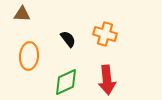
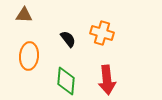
brown triangle: moved 2 px right, 1 px down
orange cross: moved 3 px left, 1 px up
green diamond: moved 1 px up; rotated 60 degrees counterclockwise
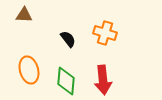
orange cross: moved 3 px right
orange ellipse: moved 14 px down; rotated 20 degrees counterclockwise
red arrow: moved 4 px left
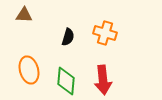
black semicircle: moved 2 px up; rotated 54 degrees clockwise
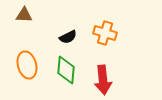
black semicircle: rotated 48 degrees clockwise
orange ellipse: moved 2 px left, 5 px up
green diamond: moved 11 px up
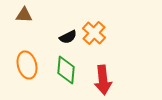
orange cross: moved 11 px left; rotated 25 degrees clockwise
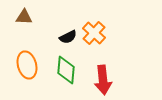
brown triangle: moved 2 px down
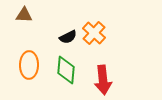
brown triangle: moved 2 px up
orange ellipse: moved 2 px right; rotated 16 degrees clockwise
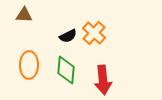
black semicircle: moved 1 px up
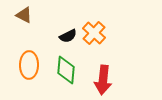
brown triangle: rotated 24 degrees clockwise
red arrow: rotated 12 degrees clockwise
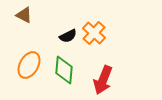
orange ellipse: rotated 28 degrees clockwise
green diamond: moved 2 px left
red arrow: rotated 16 degrees clockwise
